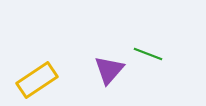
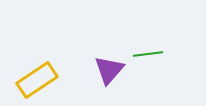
green line: rotated 28 degrees counterclockwise
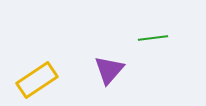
green line: moved 5 px right, 16 px up
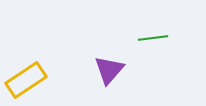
yellow rectangle: moved 11 px left
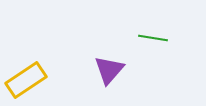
green line: rotated 16 degrees clockwise
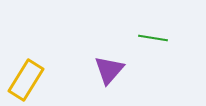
yellow rectangle: rotated 24 degrees counterclockwise
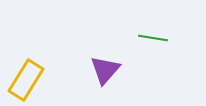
purple triangle: moved 4 px left
